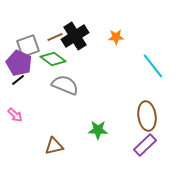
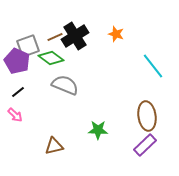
orange star: moved 3 px up; rotated 21 degrees clockwise
green diamond: moved 2 px left, 1 px up
purple pentagon: moved 2 px left, 2 px up
black line: moved 12 px down
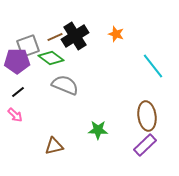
purple pentagon: rotated 25 degrees counterclockwise
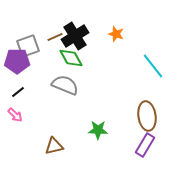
green diamond: moved 20 px right; rotated 25 degrees clockwise
purple rectangle: rotated 15 degrees counterclockwise
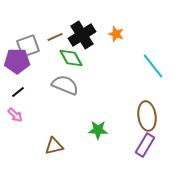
black cross: moved 7 px right, 1 px up
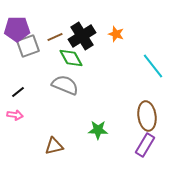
black cross: moved 1 px down
purple pentagon: moved 32 px up
pink arrow: rotated 35 degrees counterclockwise
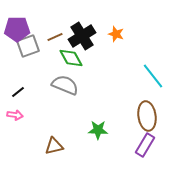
cyan line: moved 10 px down
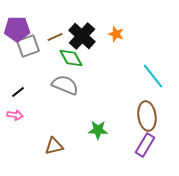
black cross: rotated 16 degrees counterclockwise
